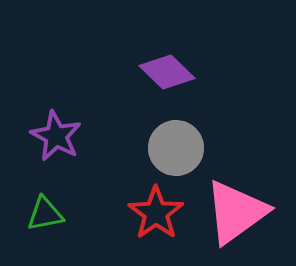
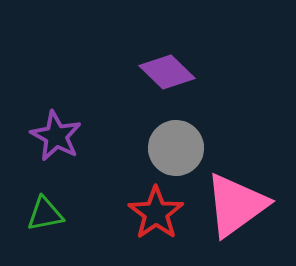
pink triangle: moved 7 px up
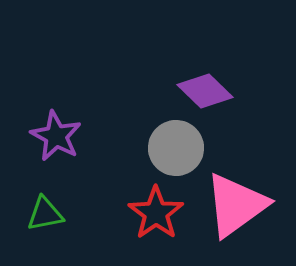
purple diamond: moved 38 px right, 19 px down
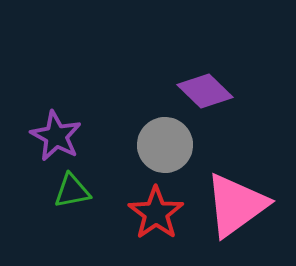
gray circle: moved 11 px left, 3 px up
green triangle: moved 27 px right, 23 px up
